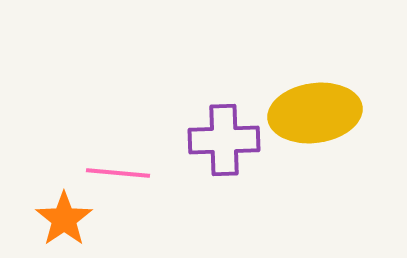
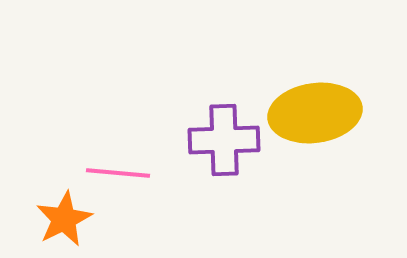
orange star: rotated 8 degrees clockwise
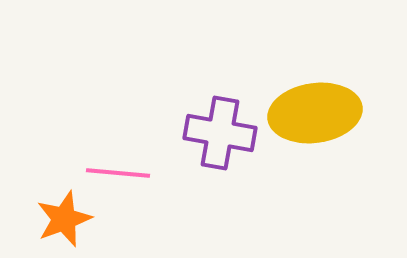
purple cross: moved 4 px left, 7 px up; rotated 12 degrees clockwise
orange star: rotated 6 degrees clockwise
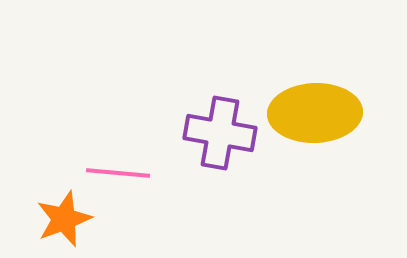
yellow ellipse: rotated 6 degrees clockwise
